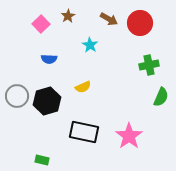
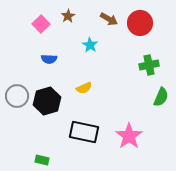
yellow semicircle: moved 1 px right, 1 px down
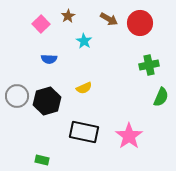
cyan star: moved 6 px left, 4 px up
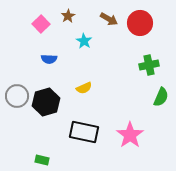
black hexagon: moved 1 px left, 1 px down
pink star: moved 1 px right, 1 px up
